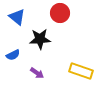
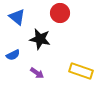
black star: rotated 15 degrees clockwise
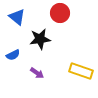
black star: rotated 20 degrees counterclockwise
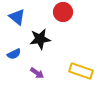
red circle: moved 3 px right, 1 px up
blue semicircle: moved 1 px right, 1 px up
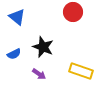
red circle: moved 10 px right
black star: moved 3 px right, 8 px down; rotated 30 degrees clockwise
purple arrow: moved 2 px right, 1 px down
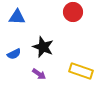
blue triangle: rotated 36 degrees counterclockwise
